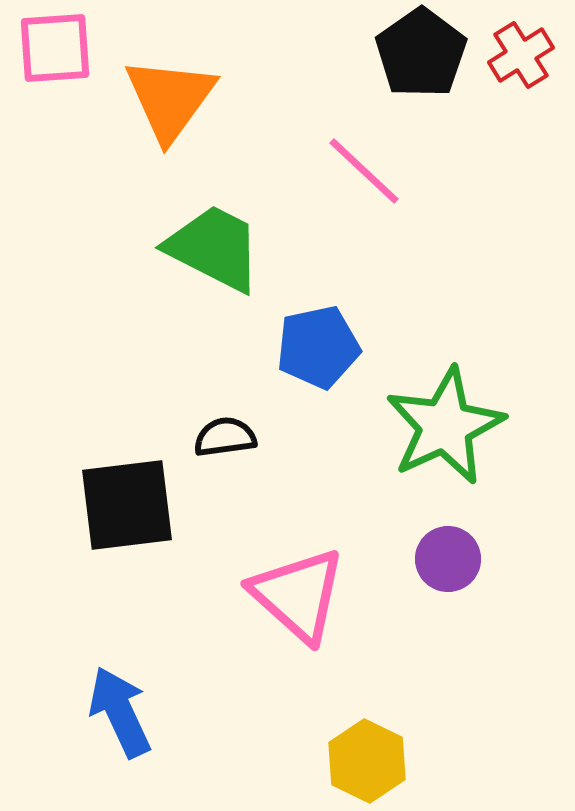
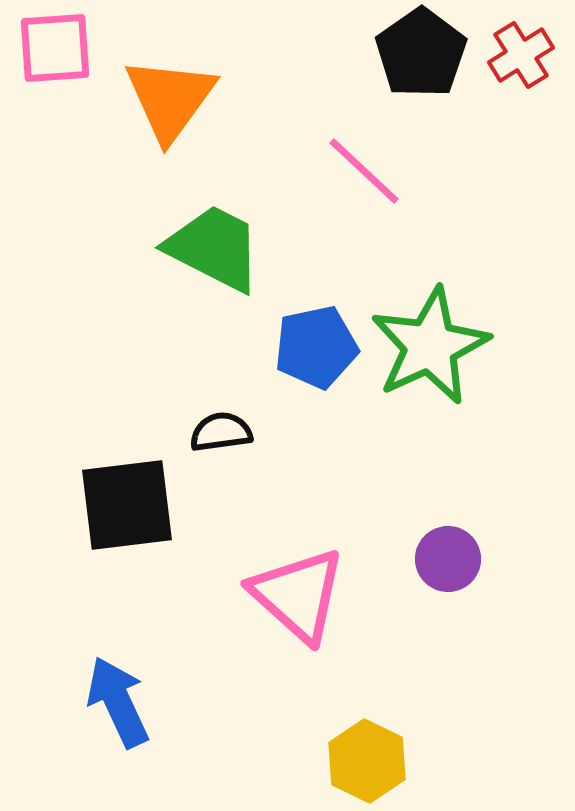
blue pentagon: moved 2 px left
green star: moved 15 px left, 80 px up
black semicircle: moved 4 px left, 5 px up
blue arrow: moved 2 px left, 10 px up
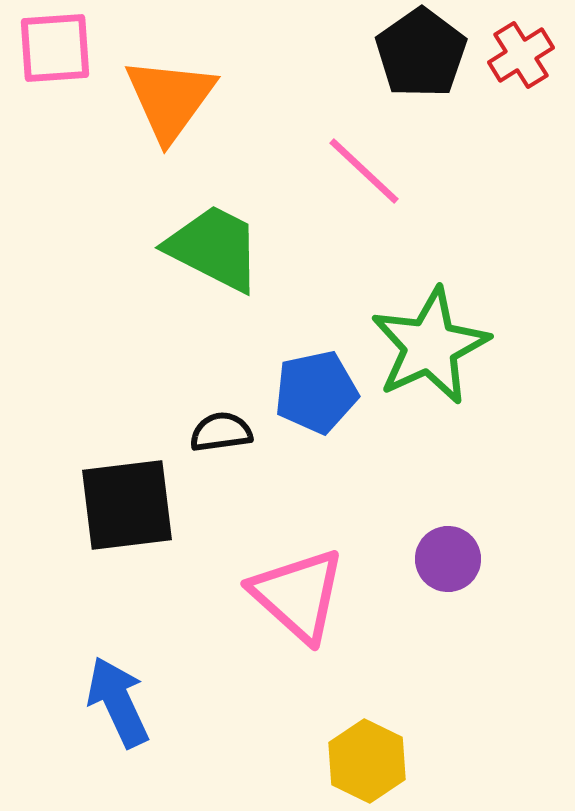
blue pentagon: moved 45 px down
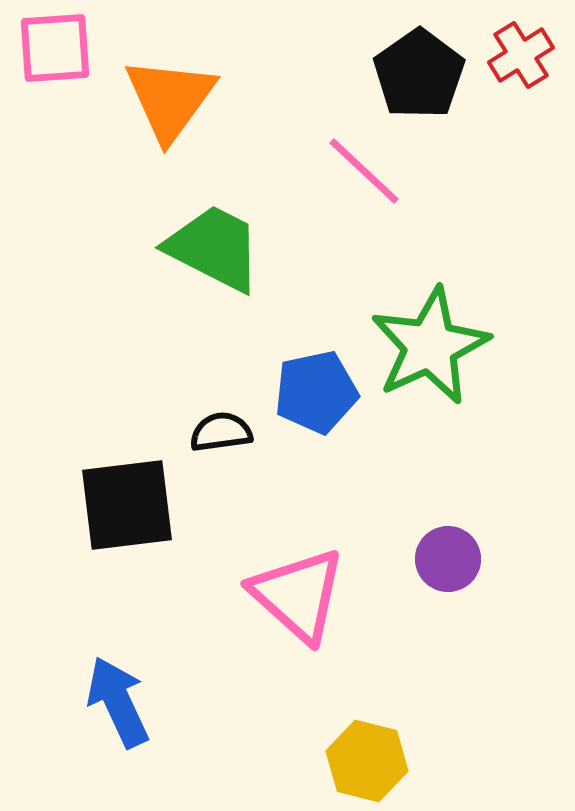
black pentagon: moved 2 px left, 21 px down
yellow hexagon: rotated 12 degrees counterclockwise
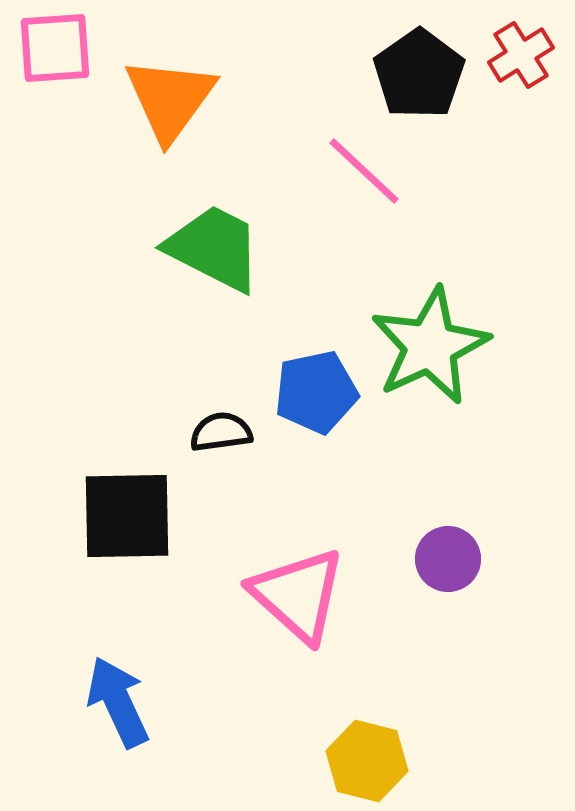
black square: moved 11 px down; rotated 6 degrees clockwise
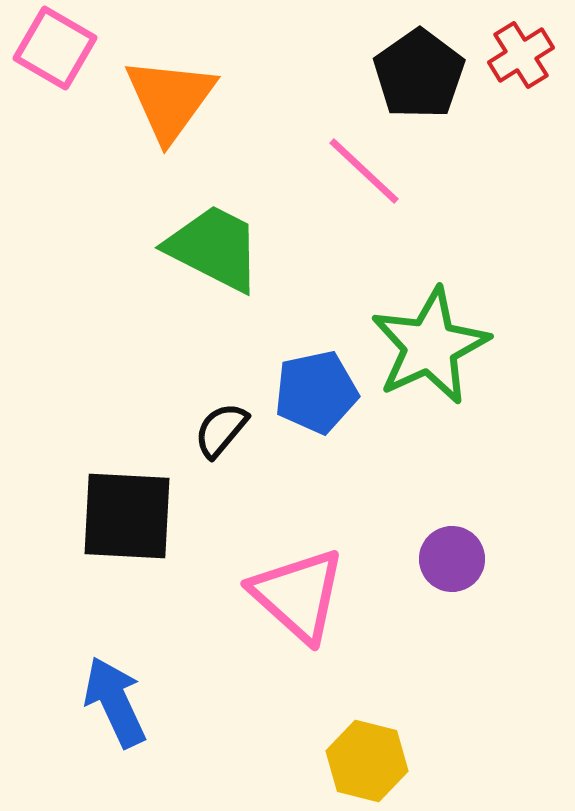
pink square: rotated 34 degrees clockwise
black semicircle: moved 2 px up; rotated 42 degrees counterclockwise
black square: rotated 4 degrees clockwise
purple circle: moved 4 px right
blue arrow: moved 3 px left
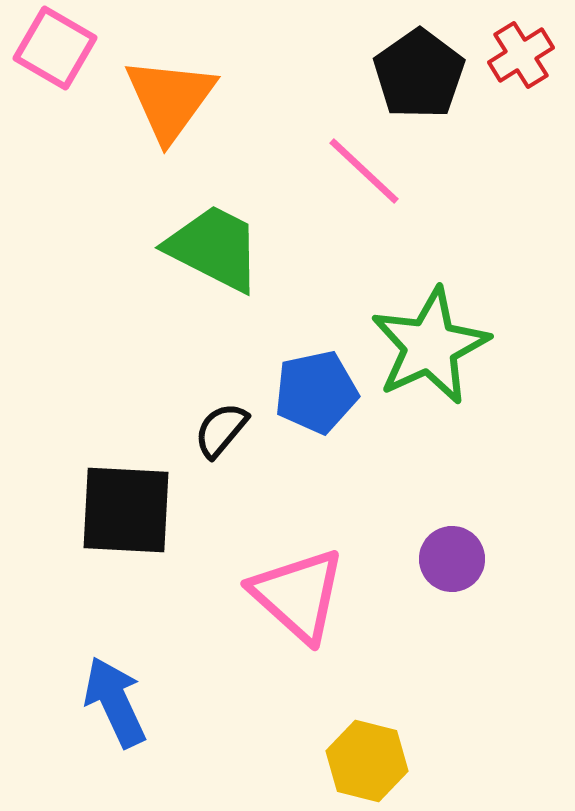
black square: moved 1 px left, 6 px up
